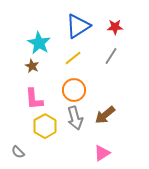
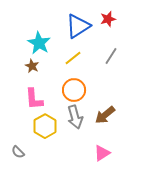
red star: moved 7 px left, 8 px up; rotated 14 degrees counterclockwise
gray arrow: moved 1 px up
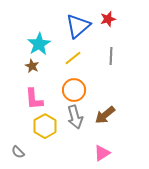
blue triangle: rotated 8 degrees counterclockwise
cyan star: moved 1 px down; rotated 10 degrees clockwise
gray line: rotated 30 degrees counterclockwise
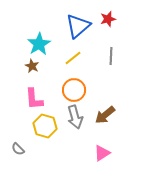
yellow hexagon: rotated 15 degrees counterclockwise
gray semicircle: moved 3 px up
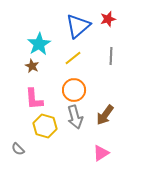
brown arrow: rotated 15 degrees counterclockwise
pink triangle: moved 1 px left
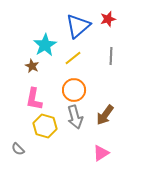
cyan star: moved 6 px right, 1 px down
pink L-shape: rotated 15 degrees clockwise
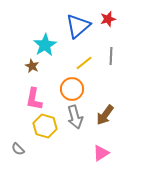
yellow line: moved 11 px right, 5 px down
orange circle: moved 2 px left, 1 px up
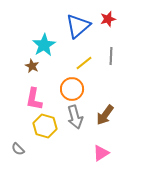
cyan star: moved 1 px left
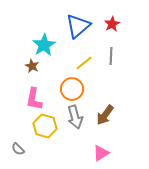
red star: moved 4 px right, 5 px down; rotated 14 degrees counterclockwise
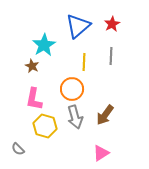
yellow line: moved 1 px up; rotated 48 degrees counterclockwise
